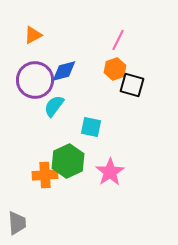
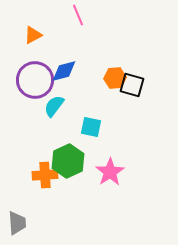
pink line: moved 40 px left, 25 px up; rotated 50 degrees counterclockwise
orange hexagon: moved 9 px down; rotated 15 degrees clockwise
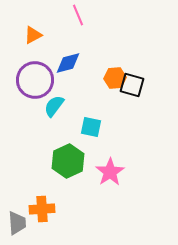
blue diamond: moved 4 px right, 8 px up
orange cross: moved 3 px left, 34 px down
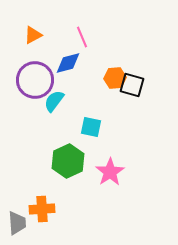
pink line: moved 4 px right, 22 px down
cyan semicircle: moved 5 px up
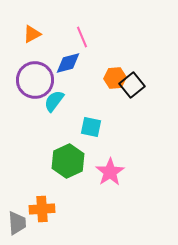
orange triangle: moved 1 px left, 1 px up
black square: rotated 35 degrees clockwise
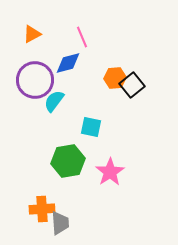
green hexagon: rotated 16 degrees clockwise
gray trapezoid: moved 43 px right
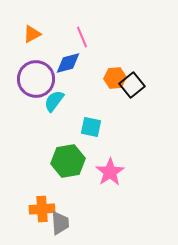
purple circle: moved 1 px right, 1 px up
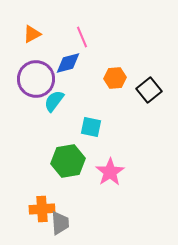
black square: moved 17 px right, 5 px down
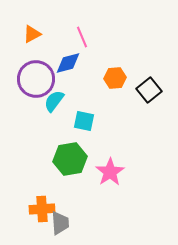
cyan square: moved 7 px left, 6 px up
green hexagon: moved 2 px right, 2 px up
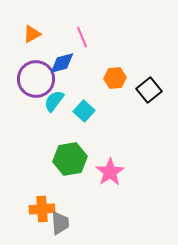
blue diamond: moved 6 px left
cyan square: moved 10 px up; rotated 30 degrees clockwise
